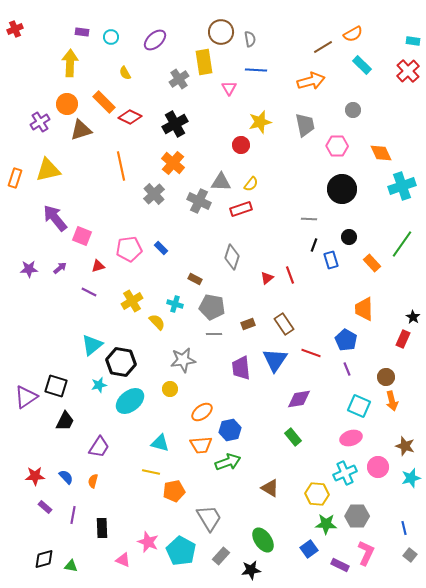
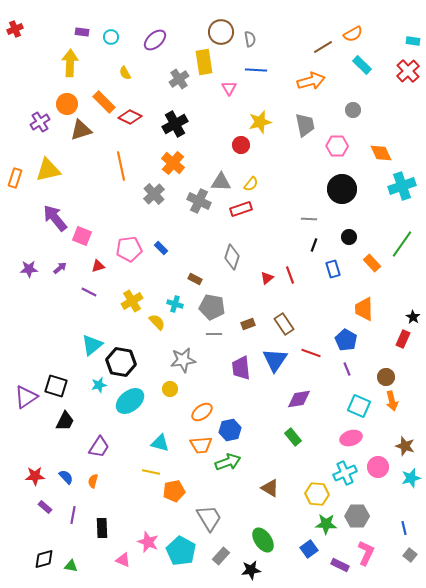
blue rectangle at (331, 260): moved 2 px right, 9 px down
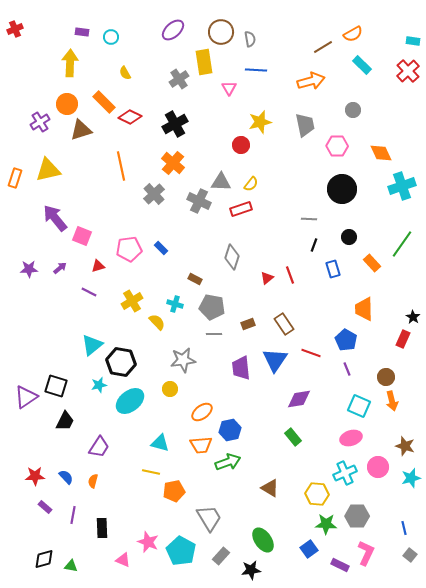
purple ellipse at (155, 40): moved 18 px right, 10 px up
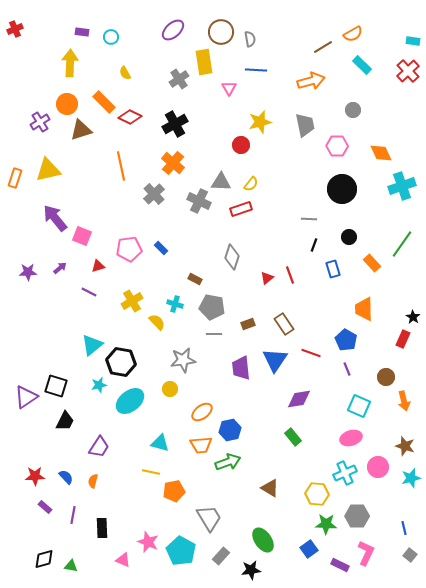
purple star at (29, 269): moved 1 px left, 3 px down
orange arrow at (392, 401): moved 12 px right
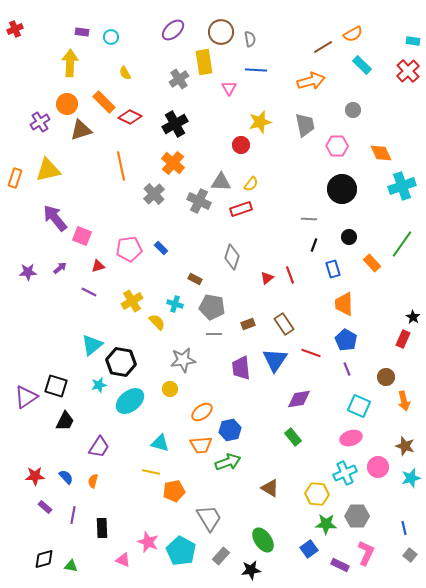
orange trapezoid at (364, 309): moved 20 px left, 5 px up
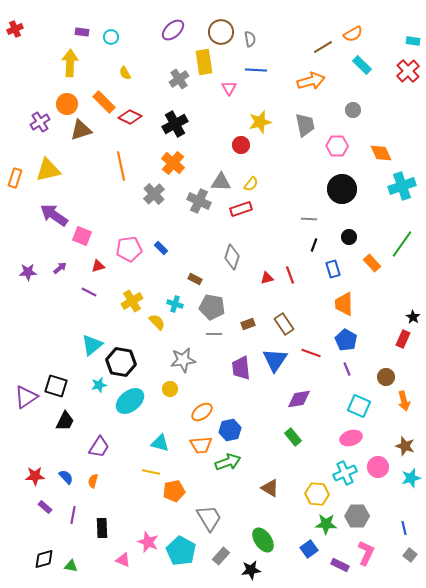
purple arrow at (55, 218): moved 1 px left, 3 px up; rotated 16 degrees counterclockwise
red triangle at (267, 278): rotated 24 degrees clockwise
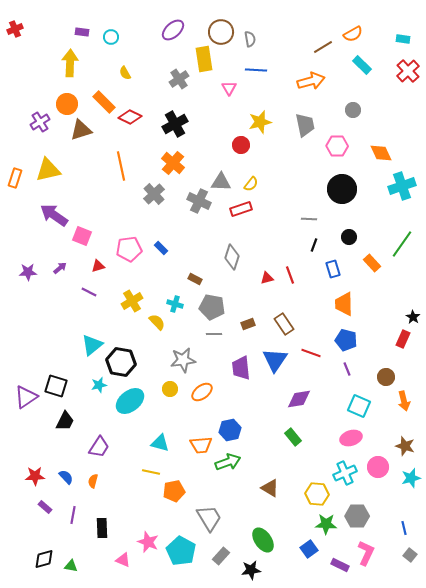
cyan rectangle at (413, 41): moved 10 px left, 2 px up
yellow rectangle at (204, 62): moved 3 px up
blue pentagon at (346, 340): rotated 15 degrees counterclockwise
orange ellipse at (202, 412): moved 20 px up
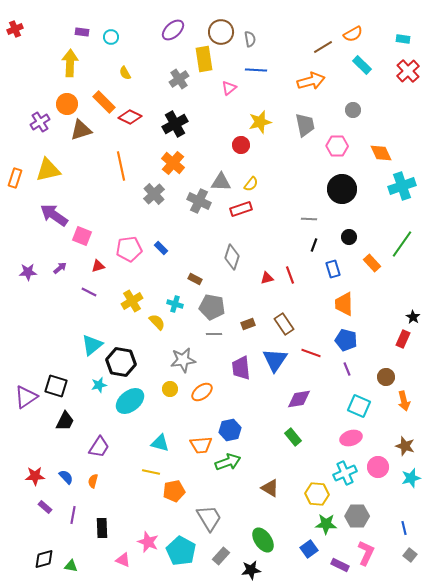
pink triangle at (229, 88): rotated 21 degrees clockwise
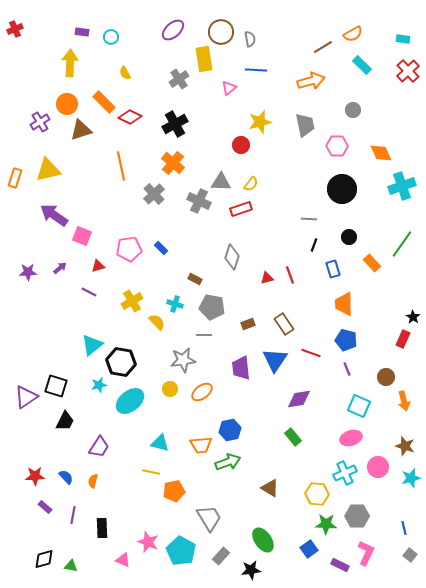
gray line at (214, 334): moved 10 px left, 1 px down
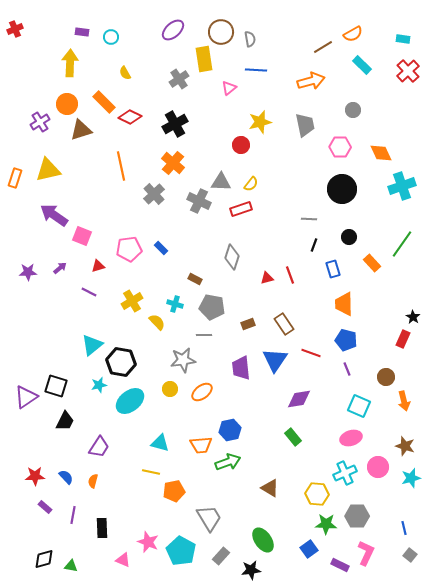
pink hexagon at (337, 146): moved 3 px right, 1 px down
